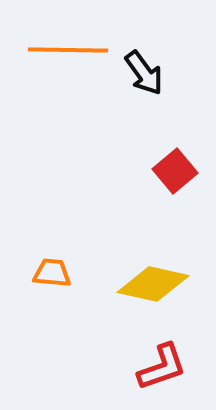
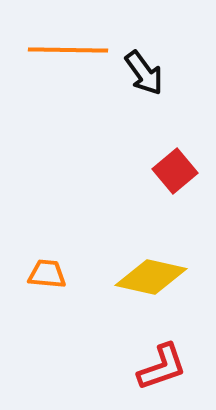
orange trapezoid: moved 5 px left, 1 px down
yellow diamond: moved 2 px left, 7 px up
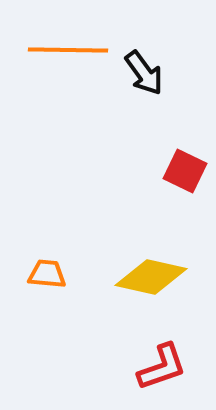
red square: moved 10 px right; rotated 24 degrees counterclockwise
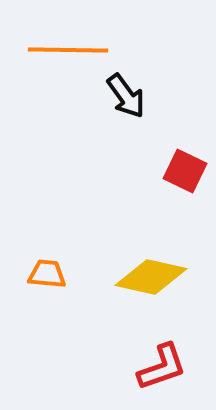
black arrow: moved 18 px left, 23 px down
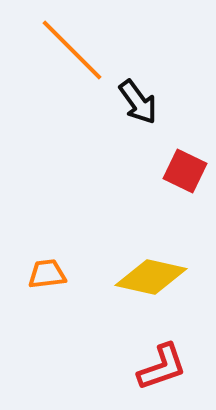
orange line: moved 4 px right; rotated 44 degrees clockwise
black arrow: moved 12 px right, 6 px down
orange trapezoid: rotated 12 degrees counterclockwise
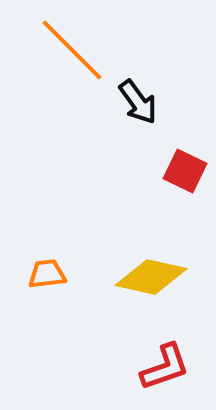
red L-shape: moved 3 px right
